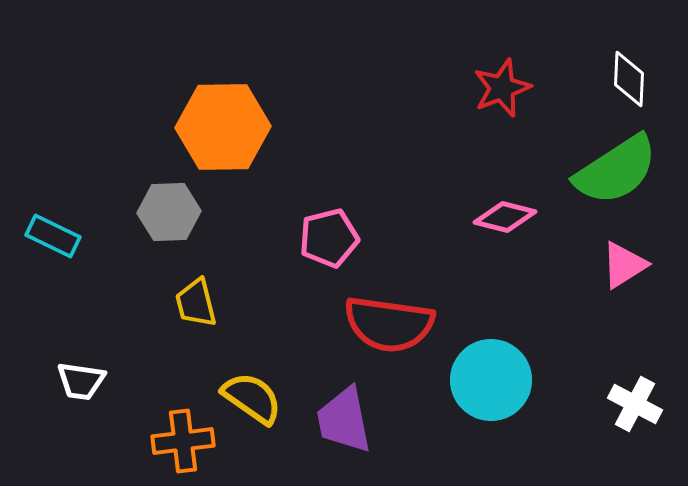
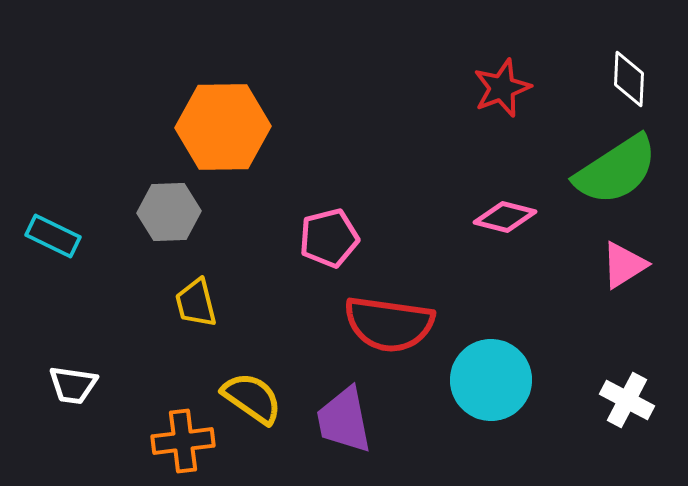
white trapezoid: moved 8 px left, 4 px down
white cross: moved 8 px left, 4 px up
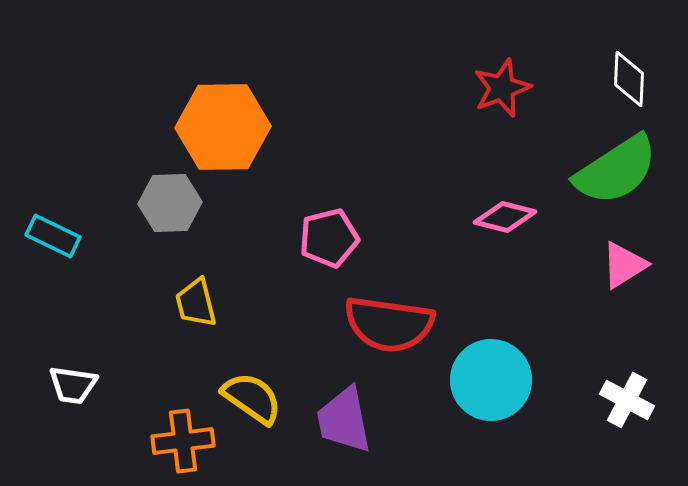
gray hexagon: moved 1 px right, 9 px up
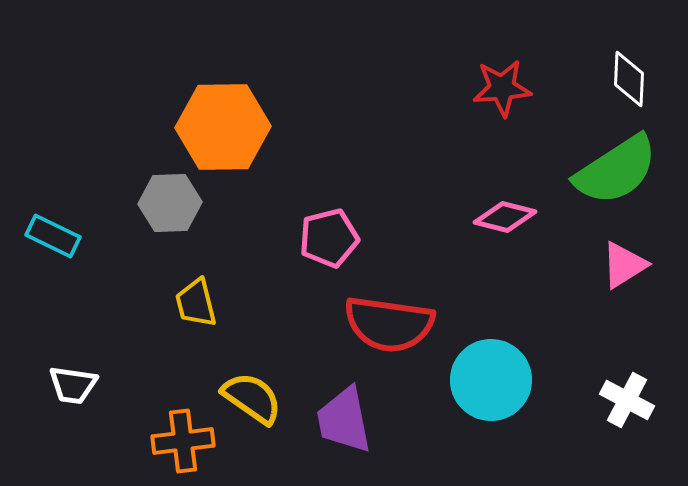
red star: rotated 16 degrees clockwise
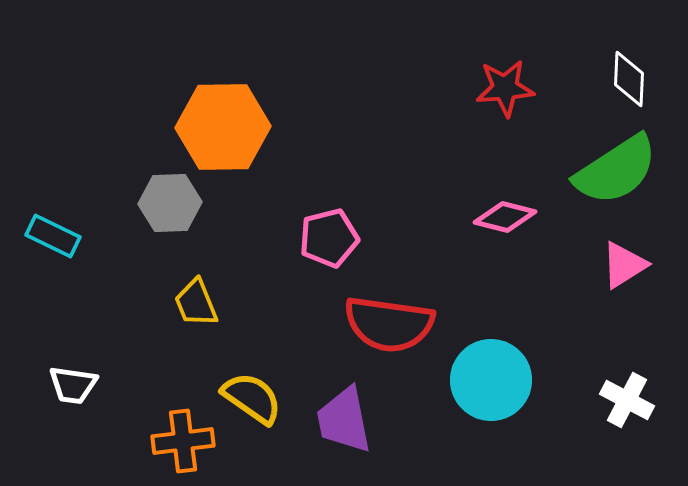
red star: moved 3 px right
yellow trapezoid: rotated 8 degrees counterclockwise
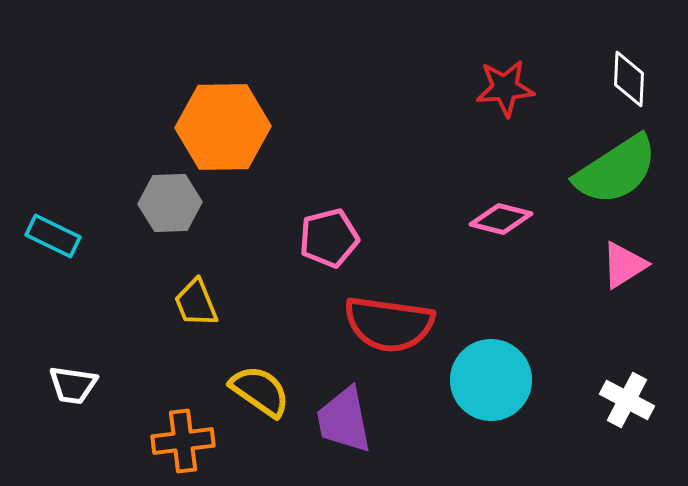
pink diamond: moved 4 px left, 2 px down
yellow semicircle: moved 8 px right, 7 px up
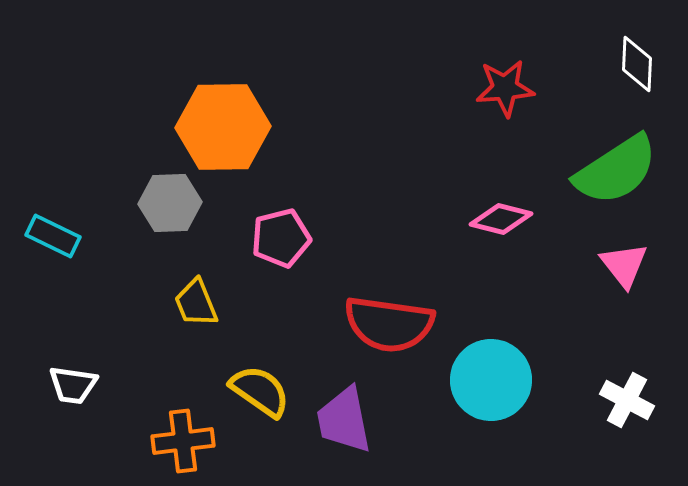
white diamond: moved 8 px right, 15 px up
pink pentagon: moved 48 px left
pink triangle: rotated 36 degrees counterclockwise
